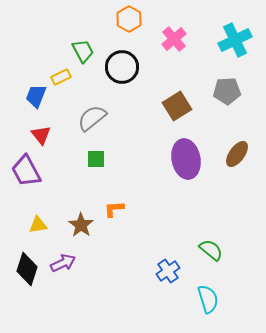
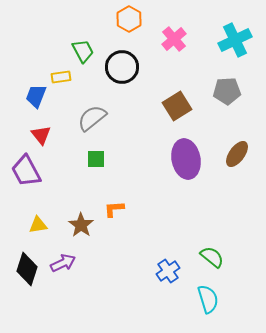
yellow rectangle: rotated 18 degrees clockwise
green semicircle: moved 1 px right, 7 px down
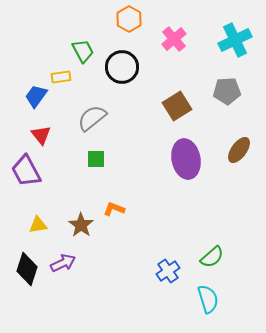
blue trapezoid: rotated 15 degrees clockwise
brown ellipse: moved 2 px right, 4 px up
orange L-shape: rotated 25 degrees clockwise
green semicircle: rotated 100 degrees clockwise
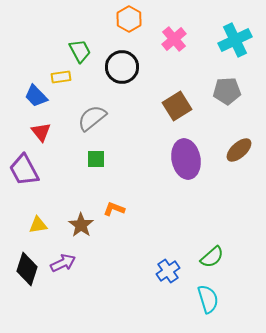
green trapezoid: moved 3 px left
blue trapezoid: rotated 80 degrees counterclockwise
red triangle: moved 3 px up
brown ellipse: rotated 12 degrees clockwise
purple trapezoid: moved 2 px left, 1 px up
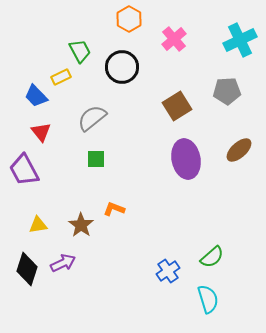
cyan cross: moved 5 px right
yellow rectangle: rotated 18 degrees counterclockwise
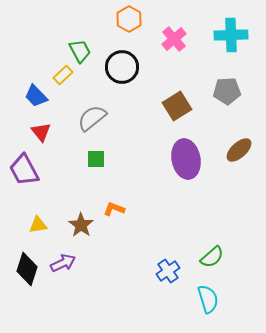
cyan cross: moved 9 px left, 5 px up; rotated 24 degrees clockwise
yellow rectangle: moved 2 px right, 2 px up; rotated 18 degrees counterclockwise
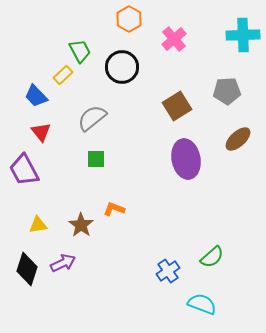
cyan cross: moved 12 px right
brown ellipse: moved 1 px left, 11 px up
cyan semicircle: moved 6 px left, 5 px down; rotated 52 degrees counterclockwise
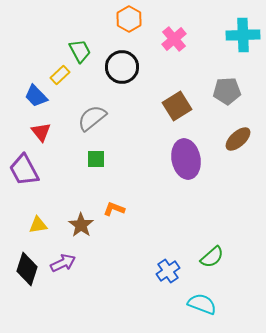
yellow rectangle: moved 3 px left
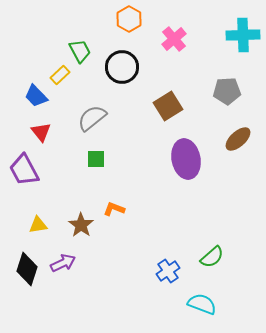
brown square: moved 9 px left
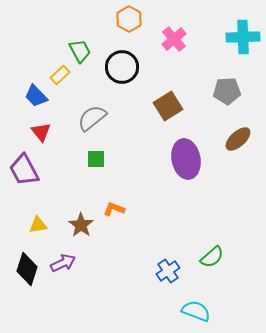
cyan cross: moved 2 px down
cyan semicircle: moved 6 px left, 7 px down
